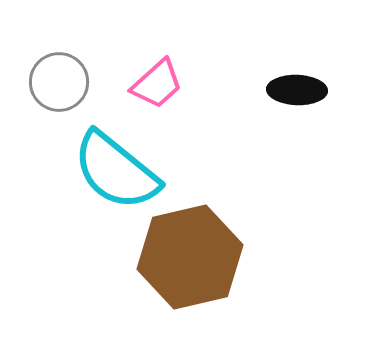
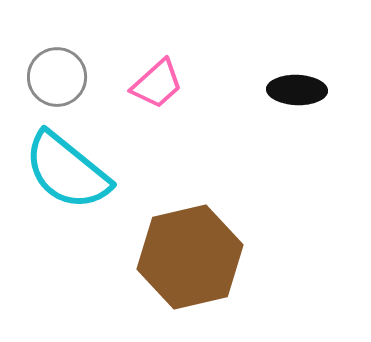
gray circle: moved 2 px left, 5 px up
cyan semicircle: moved 49 px left
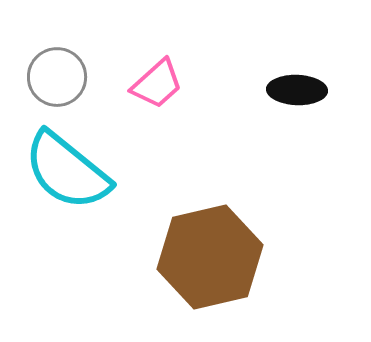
brown hexagon: moved 20 px right
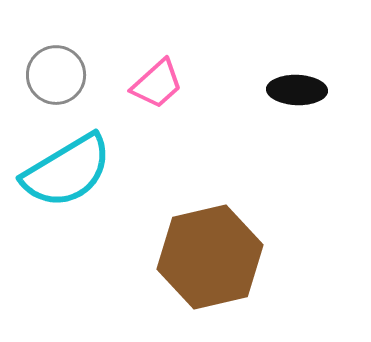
gray circle: moved 1 px left, 2 px up
cyan semicircle: rotated 70 degrees counterclockwise
